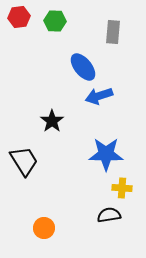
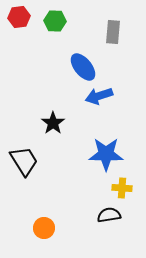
black star: moved 1 px right, 2 px down
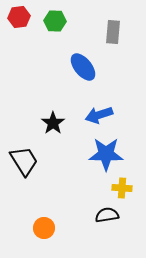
blue arrow: moved 19 px down
black semicircle: moved 2 px left
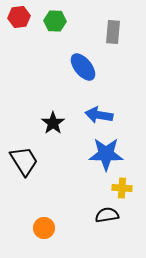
blue arrow: rotated 28 degrees clockwise
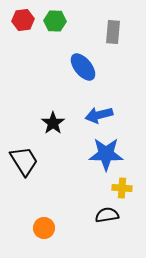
red hexagon: moved 4 px right, 3 px down
blue arrow: rotated 24 degrees counterclockwise
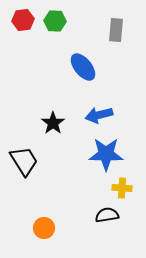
gray rectangle: moved 3 px right, 2 px up
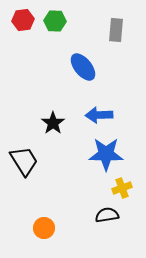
blue arrow: rotated 12 degrees clockwise
yellow cross: rotated 24 degrees counterclockwise
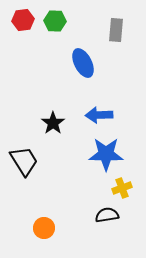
blue ellipse: moved 4 px up; rotated 12 degrees clockwise
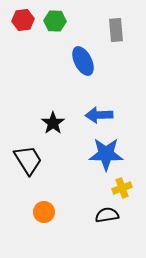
gray rectangle: rotated 10 degrees counterclockwise
blue ellipse: moved 2 px up
black trapezoid: moved 4 px right, 1 px up
orange circle: moved 16 px up
